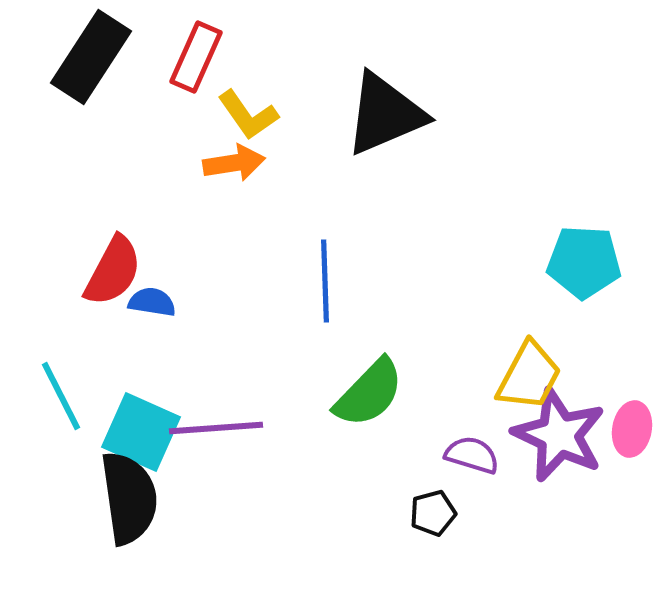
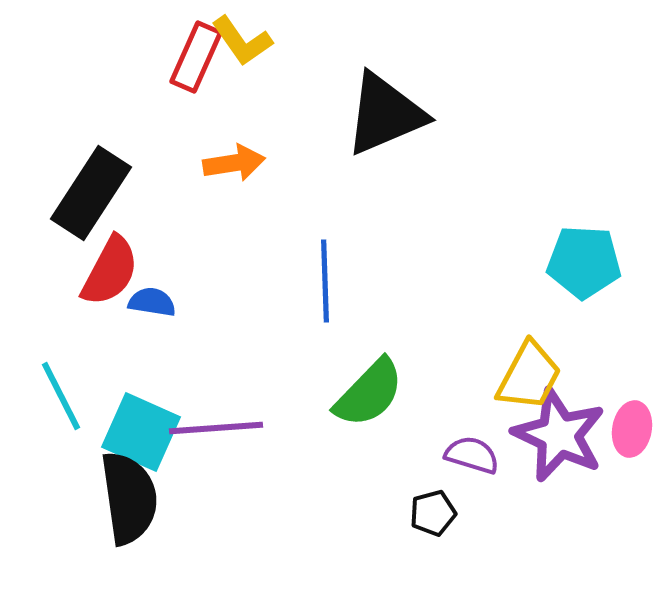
black rectangle: moved 136 px down
yellow L-shape: moved 6 px left, 74 px up
red semicircle: moved 3 px left
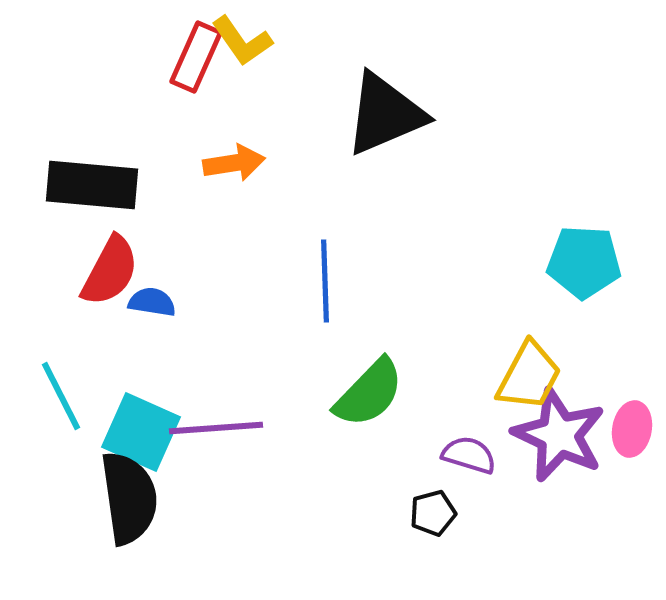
black rectangle: moved 1 px right, 8 px up; rotated 62 degrees clockwise
purple semicircle: moved 3 px left
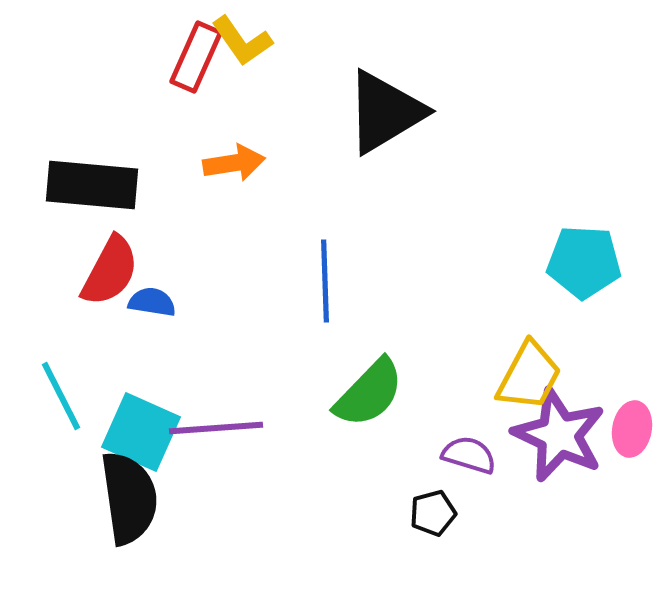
black triangle: moved 2 px up; rotated 8 degrees counterclockwise
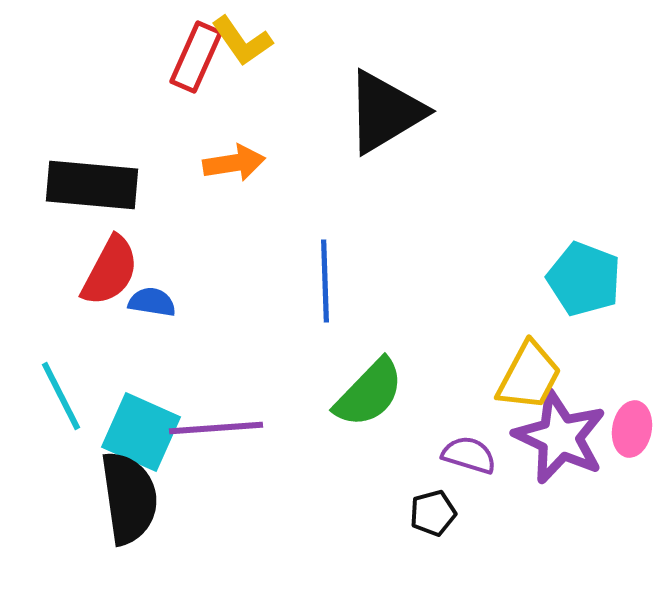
cyan pentagon: moved 17 px down; rotated 18 degrees clockwise
purple star: moved 1 px right, 2 px down
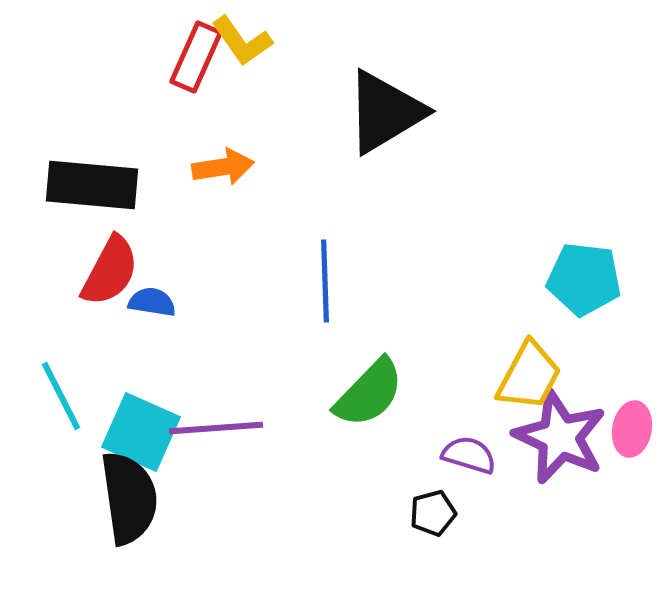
orange arrow: moved 11 px left, 4 px down
cyan pentagon: rotated 14 degrees counterclockwise
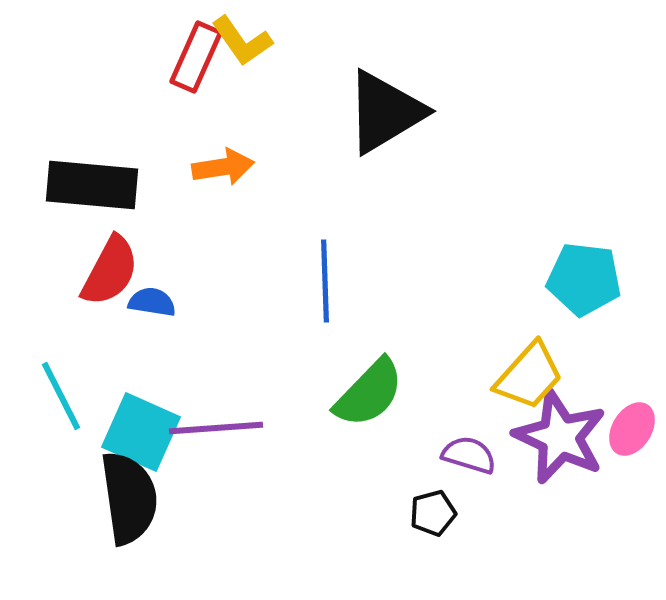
yellow trapezoid: rotated 14 degrees clockwise
pink ellipse: rotated 22 degrees clockwise
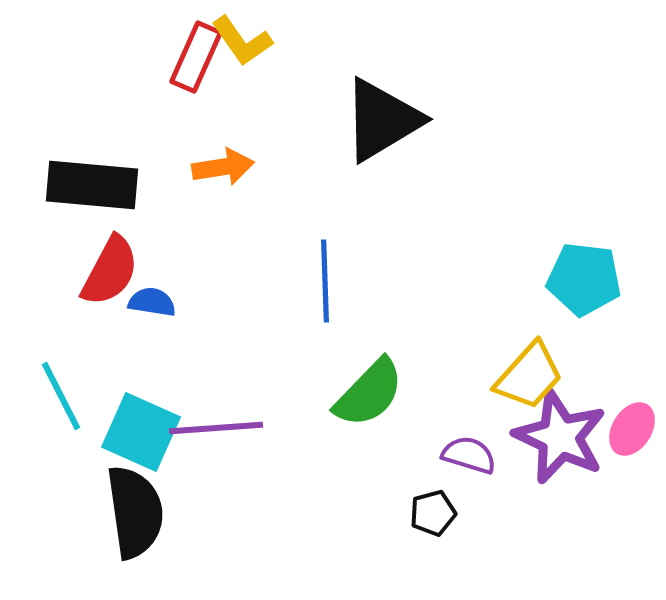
black triangle: moved 3 px left, 8 px down
black semicircle: moved 6 px right, 14 px down
